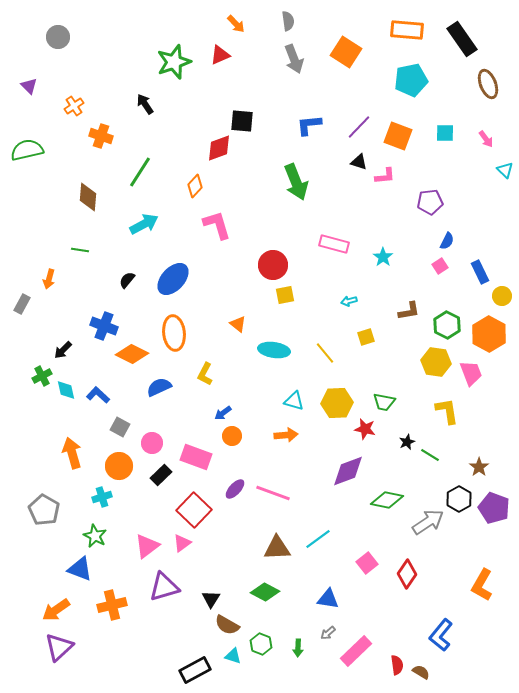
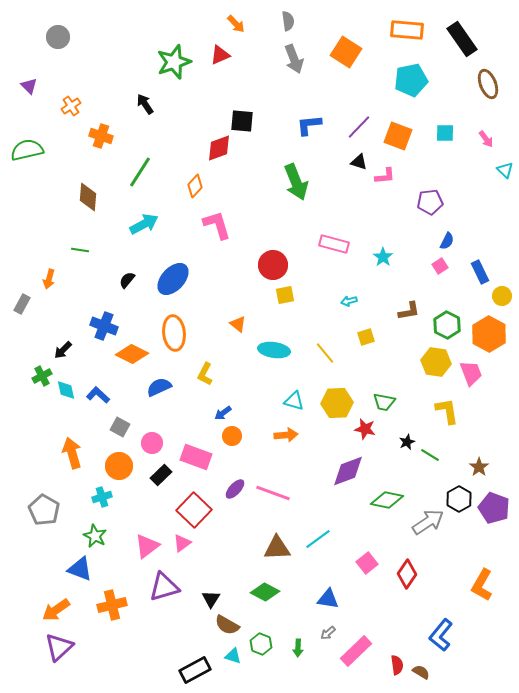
orange cross at (74, 106): moved 3 px left
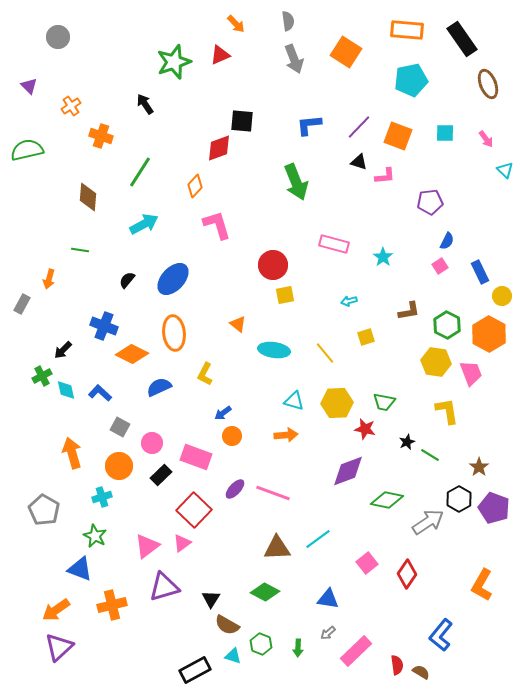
blue L-shape at (98, 395): moved 2 px right, 2 px up
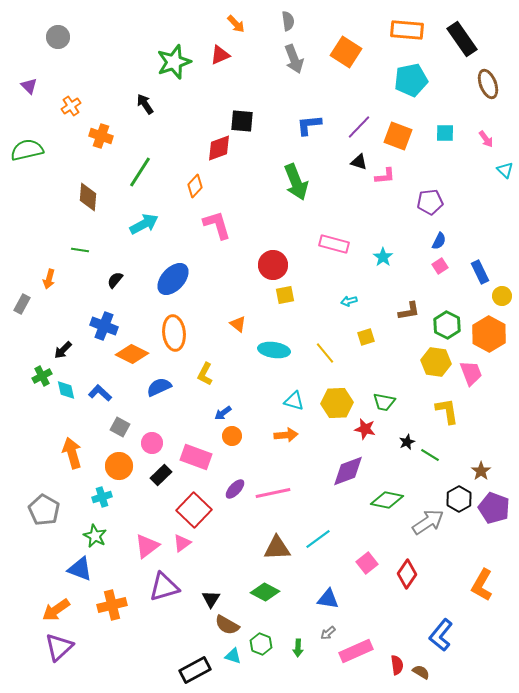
blue semicircle at (447, 241): moved 8 px left
black semicircle at (127, 280): moved 12 px left
brown star at (479, 467): moved 2 px right, 4 px down
pink line at (273, 493): rotated 32 degrees counterclockwise
pink rectangle at (356, 651): rotated 20 degrees clockwise
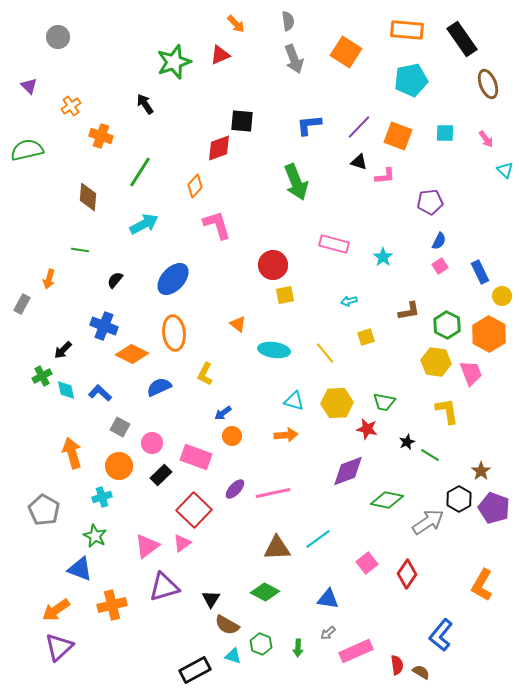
red star at (365, 429): moved 2 px right
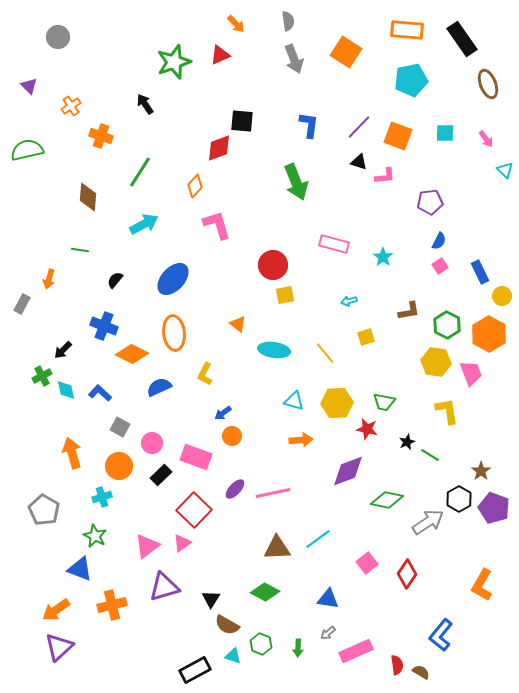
blue L-shape at (309, 125): rotated 104 degrees clockwise
orange arrow at (286, 435): moved 15 px right, 5 px down
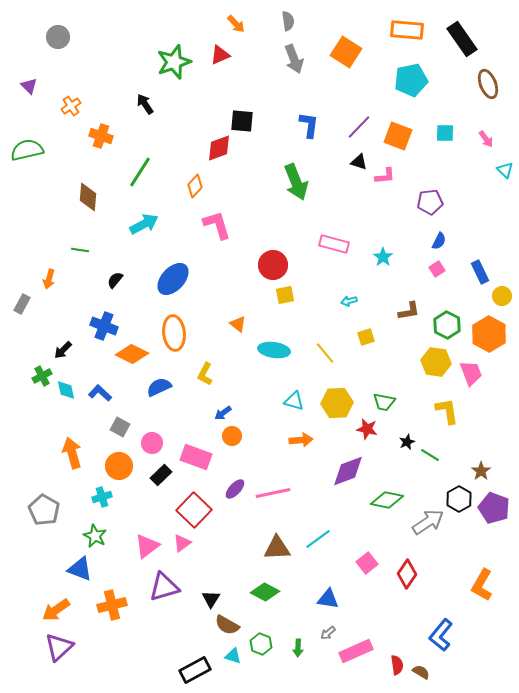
pink square at (440, 266): moved 3 px left, 3 px down
